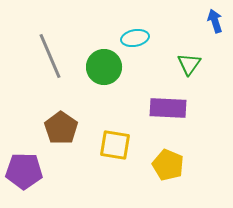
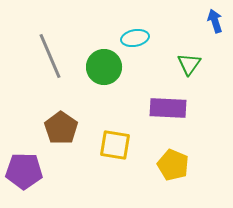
yellow pentagon: moved 5 px right
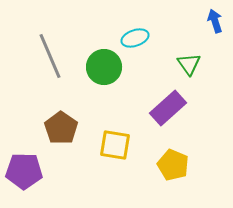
cyan ellipse: rotated 8 degrees counterclockwise
green triangle: rotated 10 degrees counterclockwise
purple rectangle: rotated 45 degrees counterclockwise
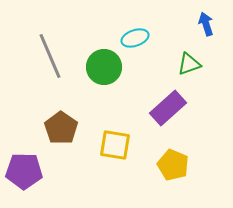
blue arrow: moved 9 px left, 3 px down
green triangle: rotated 45 degrees clockwise
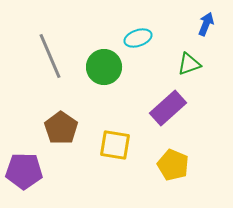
blue arrow: rotated 40 degrees clockwise
cyan ellipse: moved 3 px right
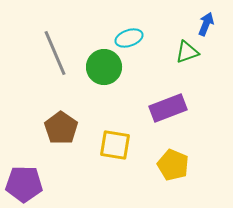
cyan ellipse: moved 9 px left
gray line: moved 5 px right, 3 px up
green triangle: moved 2 px left, 12 px up
purple rectangle: rotated 21 degrees clockwise
purple pentagon: moved 13 px down
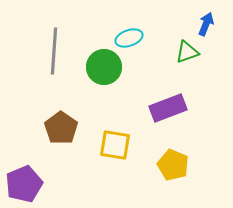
gray line: moved 1 px left, 2 px up; rotated 27 degrees clockwise
purple pentagon: rotated 24 degrees counterclockwise
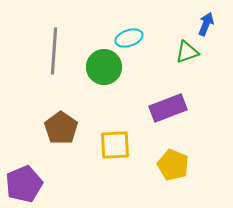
yellow square: rotated 12 degrees counterclockwise
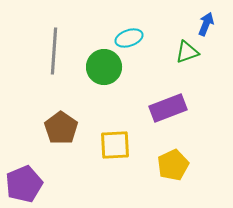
yellow pentagon: rotated 24 degrees clockwise
